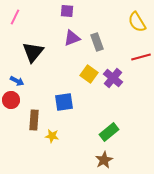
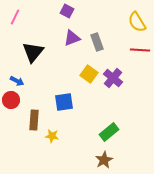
purple square: rotated 24 degrees clockwise
red line: moved 1 px left, 7 px up; rotated 18 degrees clockwise
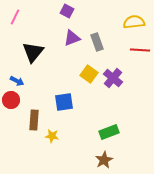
yellow semicircle: moved 3 px left; rotated 115 degrees clockwise
green rectangle: rotated 18 degrees clockwise
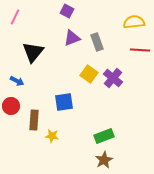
red circle: moved 6 px down
green rectangle: moved 5 px left, 4 px down
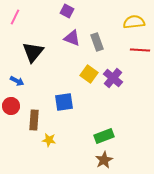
purple triangle: rotated 42 degrees clockwise
yellow star: moved 3 px left, 4 px down
